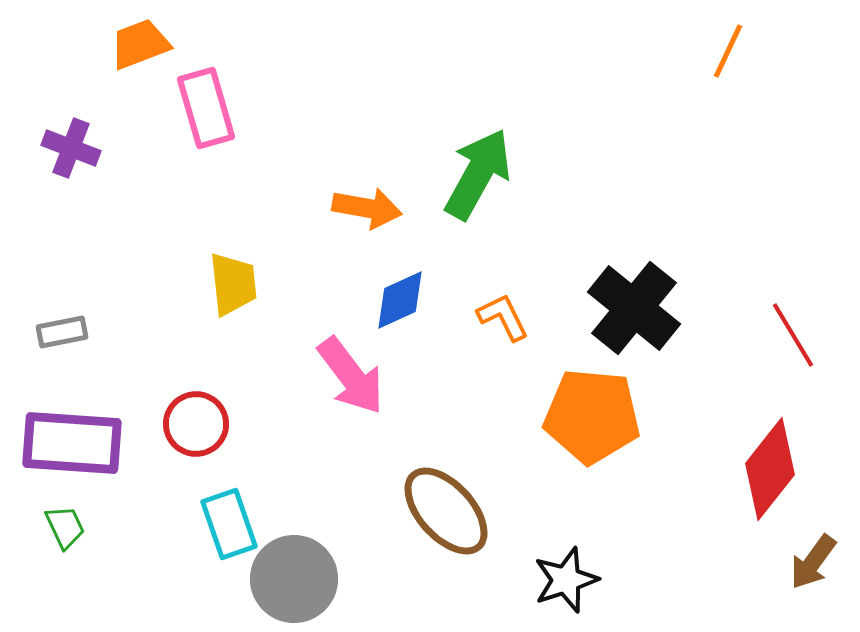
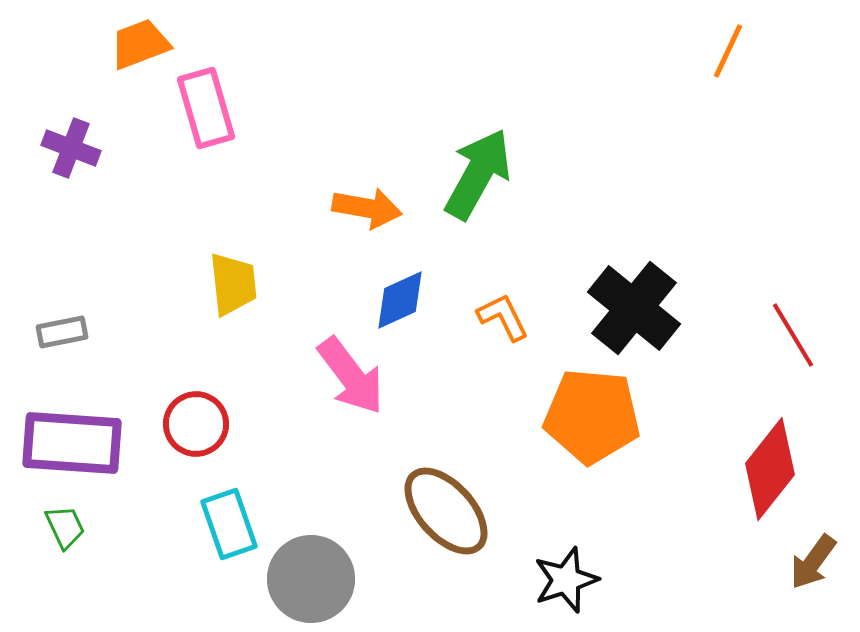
gray circle: moved 17 px right
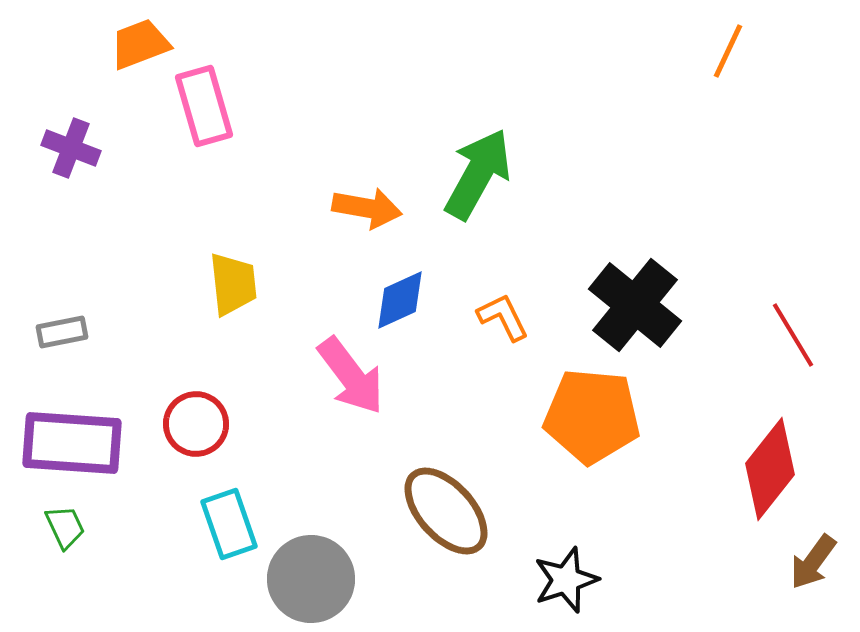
pink rectangle: moved 2 px left, 2 px up
black cross: moved 1 px right, 3 px up
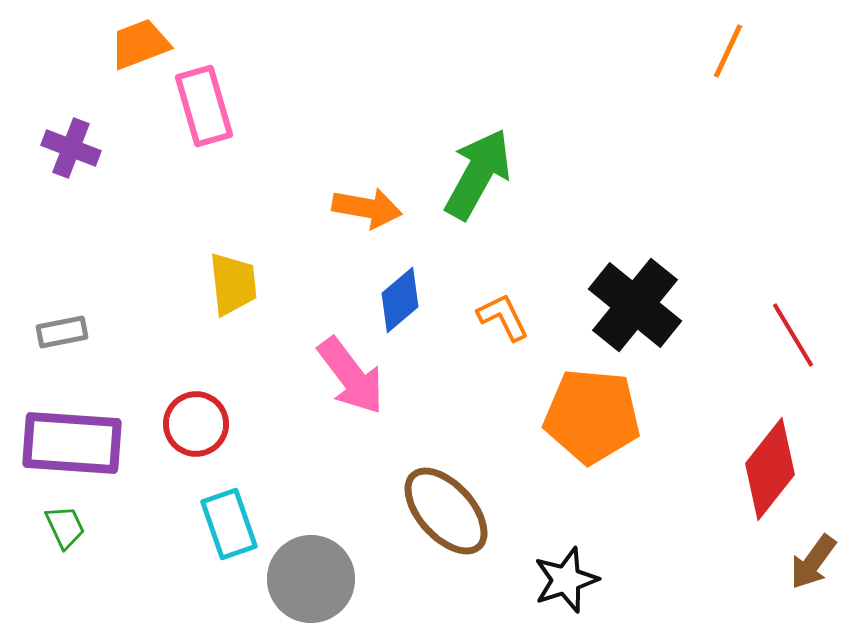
blue diamond: rotated 16 degrees counterclockwise
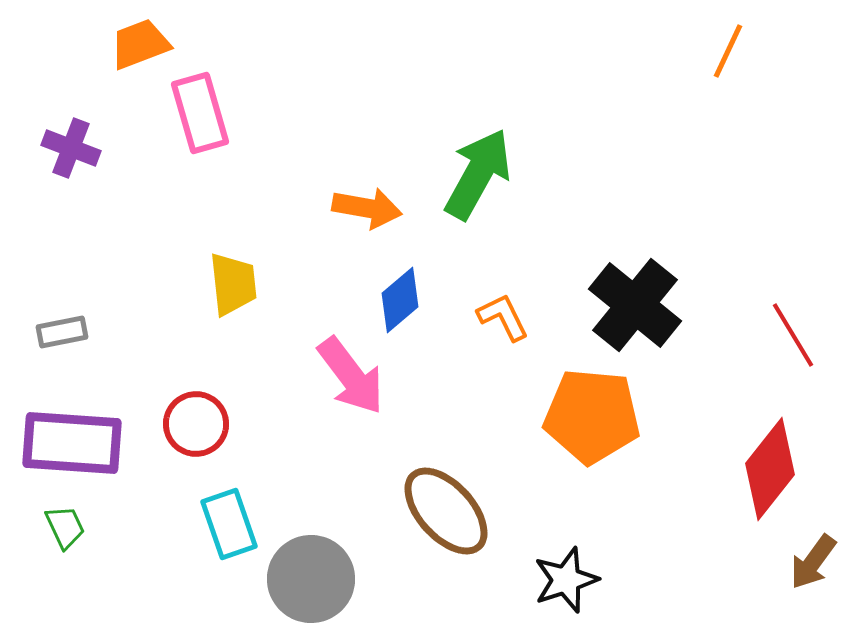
pink rectangle: moved 4 px left, 7 px down
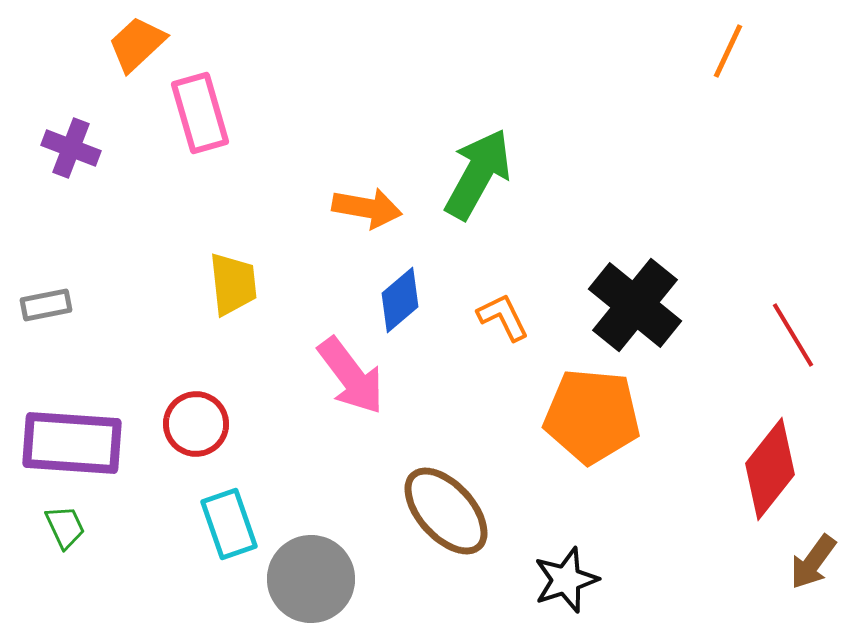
orange trapezoid: moved 3 px left; rotated 22 degrees counterclockwise
gray rectangle: moved 16 px left, 27 px up
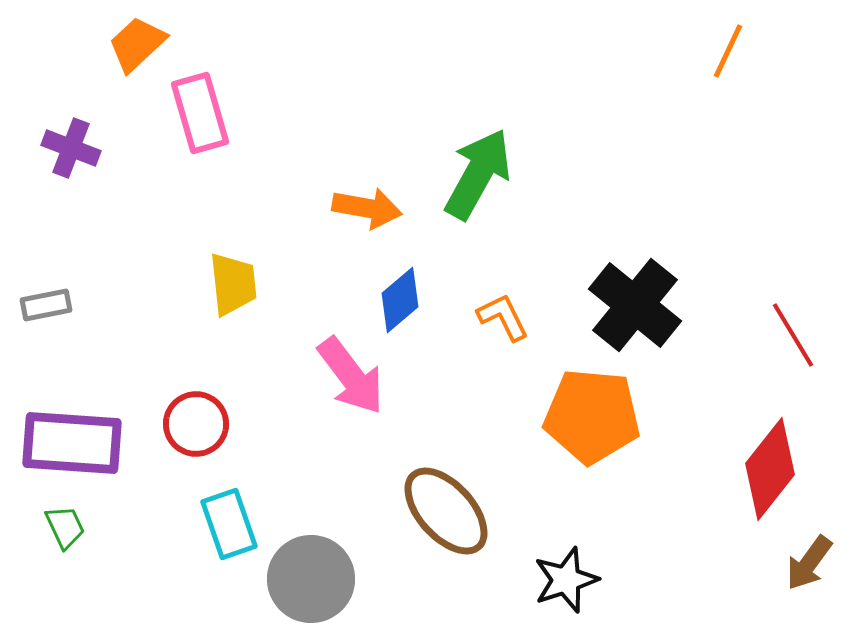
brown arrow: moved 4 px left, 1 px down
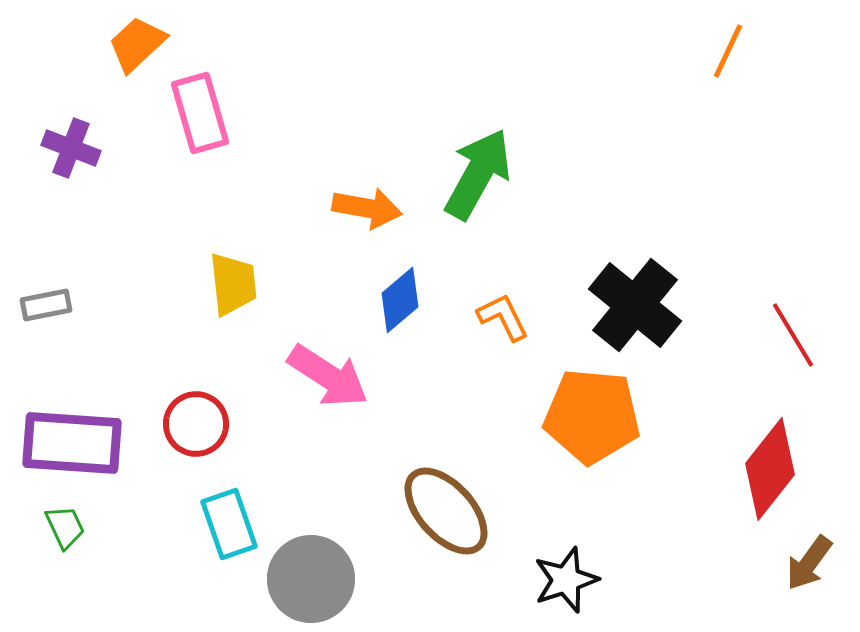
pink arrow: moved 23 px left; rotated 20 degrees counterclockwise
